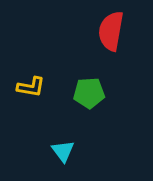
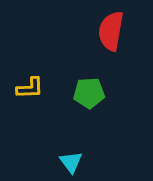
yellow L-shape: moved 1 px left, 1 px down; rotated 12 degrees counterclockwise
cyan triangle: moved 8 px right, 11 px down
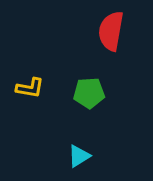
yellow L-shape: rotated 12 degrees clockwise
cyan triangle: moved 8 px right, 6 px up; rotated 35 degrees clockwise
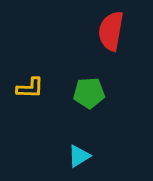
yellow L-shape: rotated 8 degrees counterclockwise
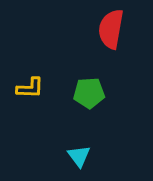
red semicircle: moved 2 px up
cyan triangle: rotated 35 degrees counterclockwise
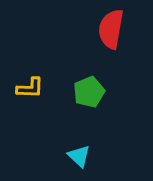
green pentagon: moved 1 px up; rotated 20 degrees counterclockwise
cyan triangle: rotated 10 degrees counterclockwise
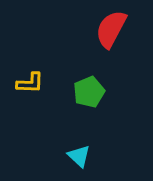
red semicircle: rotated 18 degrees clockwise
yellow L-shape: moved 5 px up
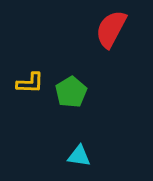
green pentagon: moved 18 px left; rotated 8 degrees counterclockwise
cyan triangle: rotated 35 degrees counterclockwise
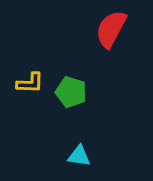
green pentagon: rotated 24 degrees counterclockwise
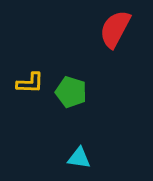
red semicircle: moved 4 px right
cyan triangle: moved 2 px down
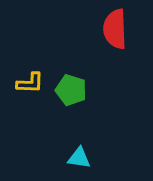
red semicircle: rotated 30 degrees counterclockwise
green pentagon: moved 2 px up
